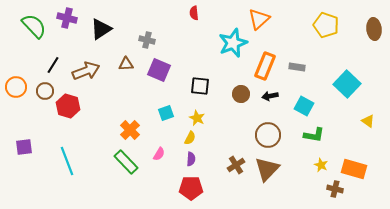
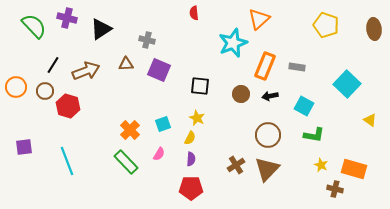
cyan square at (166, 113): moved 3 px left, 11 px down
yellow triangle at (368, 121): moved 2 px right, 1 px up
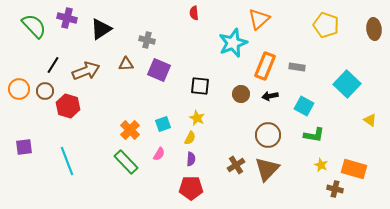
orange circle at (16, 87): moved 3 px right, 2 px down
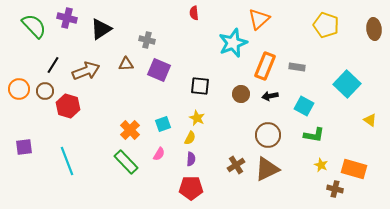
brown triangle at (267, 169): rotated 20 degrees clockwise
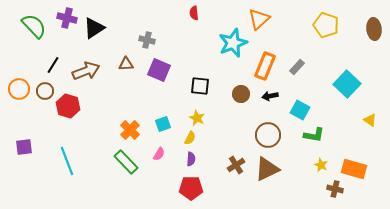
black triangle at (101, 29): moved 7 px left, 1 px up
gray rectangle at (297, 67): rotated 56 degrees counterclockwise
cyan square at (304, 106): moved 4 px left, 4 px down
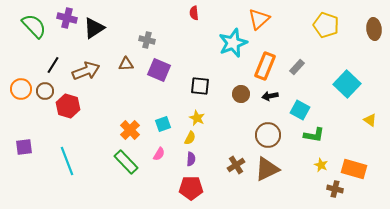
orange circle at (19, 89): moved 2 px right
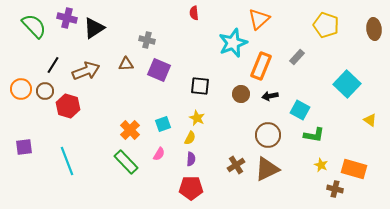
orange rectangle at (265, 66): moved 4 px left
gray rectangle at (297, 67): moved 10 px up
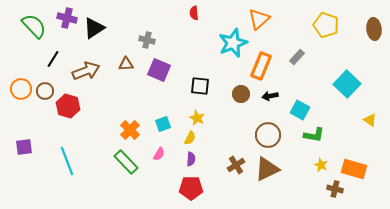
black line at (53, 65): moved 6 px up
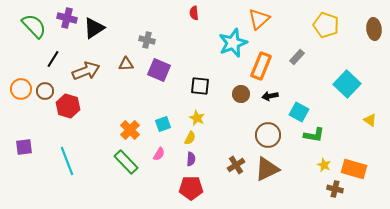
cyan square at (300, 110): moved 1 px left, 2 px down
yellow star at (321, 165): moved 3 px right
